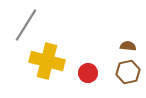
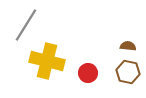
brown hexagon: rotated 25 degrees clockwise
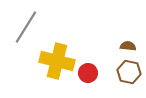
gray line: moved 2 px down
yellow cross: moved 10 px right
brown hexagon: moved 1 px right
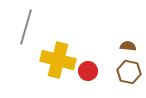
gray line: rotated 16 degrees counterclockwise
yellow cross: moved 1 px right, 1 px up
red circle: moved 2 px up
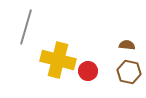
brown semicircle: moved 1 px left, 1 px up
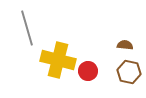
gray line: moved 1 px right, 1 px down; rotated 32 degrees counterclockwise
brown semicircle: moved 2 px left
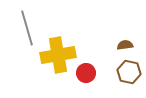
brown semicircle: rotated 14 degrees counterclockwise
yellow cross: moved 5 px up; rotated 24 degrees counterclockwise
red circle: moved 2 px left, 2 px down
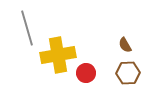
brown semicircle: rotated 112 degrees counterclockwise
brown hexagon: moved 1 px left, 1 px down; rotated 15 degrees counterclockwise
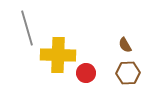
yellow cross: rotated 12 degrees clockwise
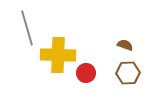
brown semicircle: rotated 140 degrees clockwise
